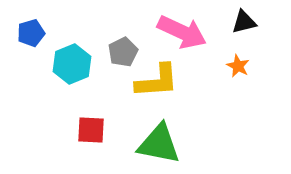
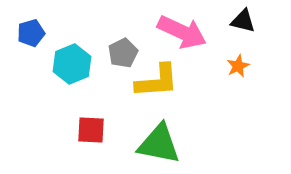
black triangle: moved 1 px left, 1 px up; rotated 28 degrees clockwise
gray pentagon: moved 1 px down
orange star: rotated 20 degrees clockwise
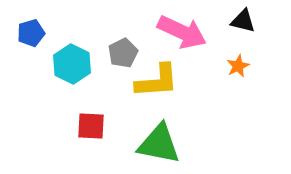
cyan hexagon: rotated 12 degrees counterclockwise
red square: moved 4 px up
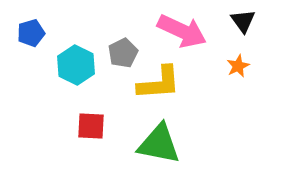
black triangle: rotated 40 degrees clockwise
pink arrow: moved 1 px up
cyan hexagon: moved 4 px right, 1 px down
yellow L-shape: moved 2 px right, 2 px down
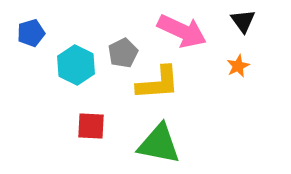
yellow L-shape: moved 1 px left
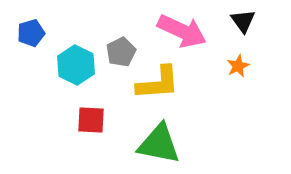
gray pentagon: moved 2 px left, 1 px up
red square: moved 6 px up
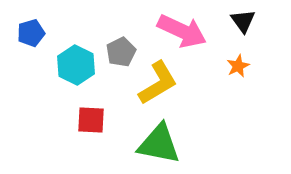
yellow L-shape: rotated 27 degrees counterclockwise
